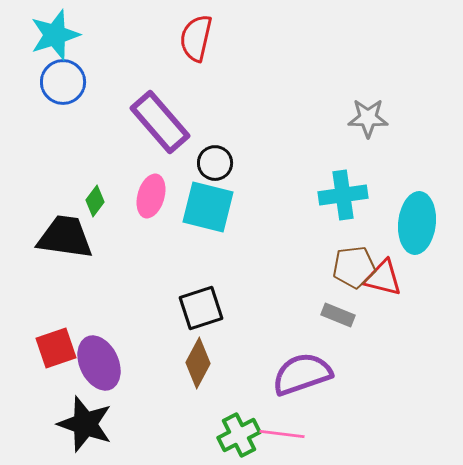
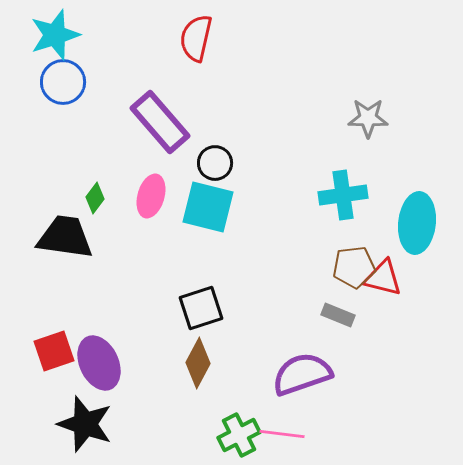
green diamond: moved 3 px up
red square: moved 2 px left, 3 px down
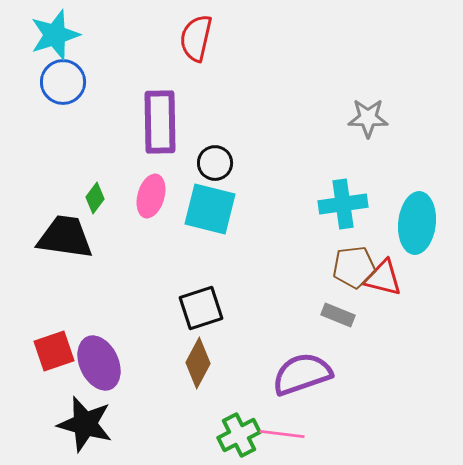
purple rectangle: rotated 40 degrees clockwise
cyan cross: moved 9 px down
cyan square: moved 2 px right, 2 px down
black star: rotated 4 degrees counterclockwise
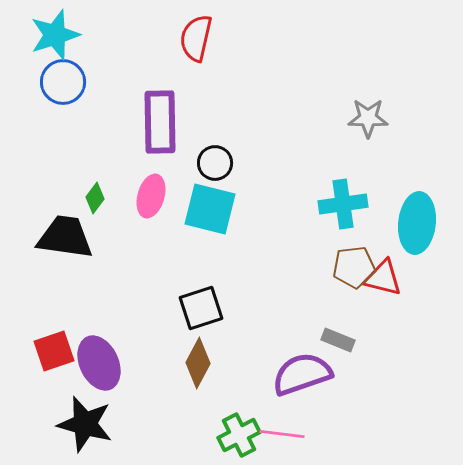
gray rectangle: moved 25 px down
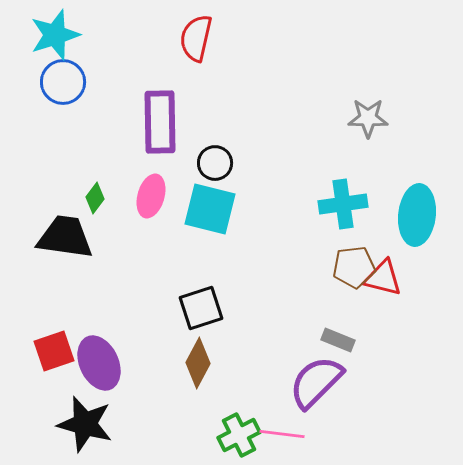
cyan ellipse: moved 8 px up
purple semicircle: moved 14 px right, 8 px down; rotated 26 degrees counterclockwise
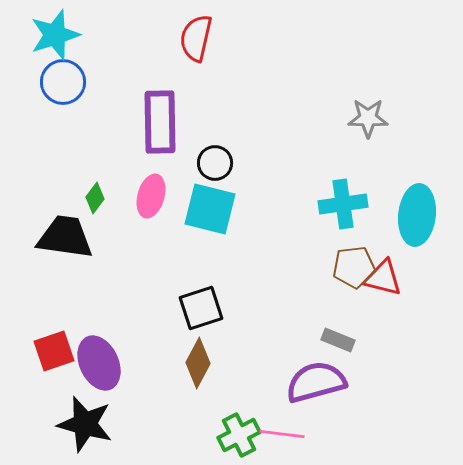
purple semicircle: rotated 30 degrees clockwise
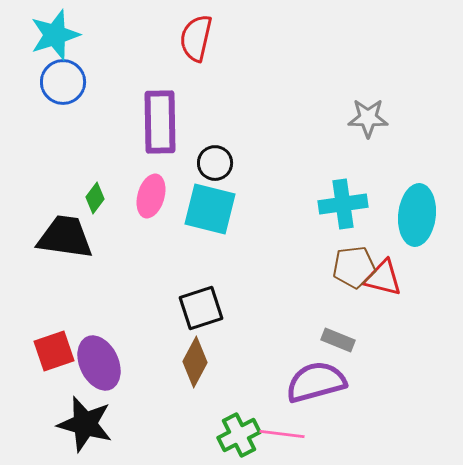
brown diamond: moved 3 px left, 1 px up
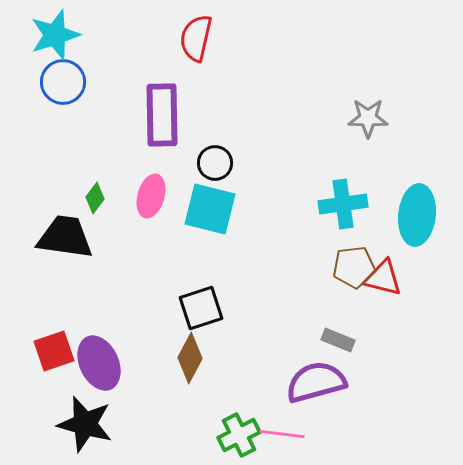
purple rectangle: moved 2 px right, 7 px up
brown diamond: moved 5 px left, 4 px up
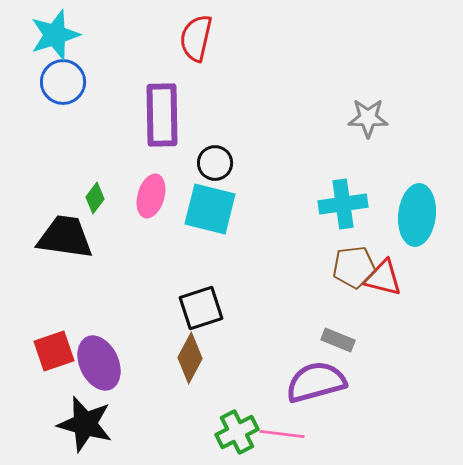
green cross: moved 2 px left, 3 px up
